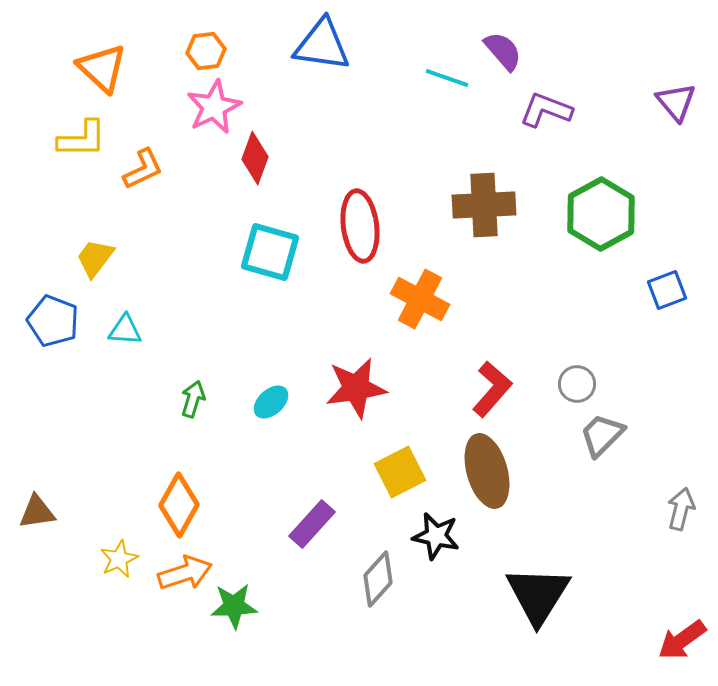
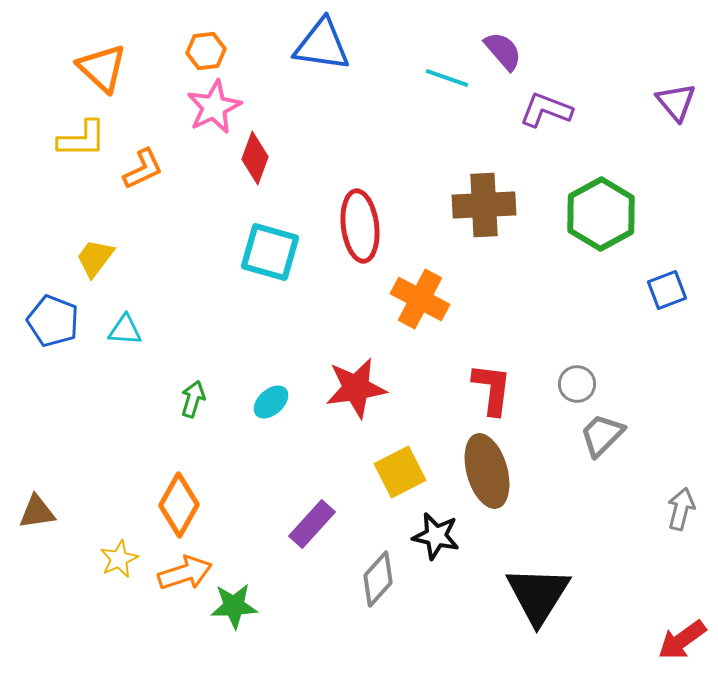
red L-shape: rotated 34 degrees counterclockwise
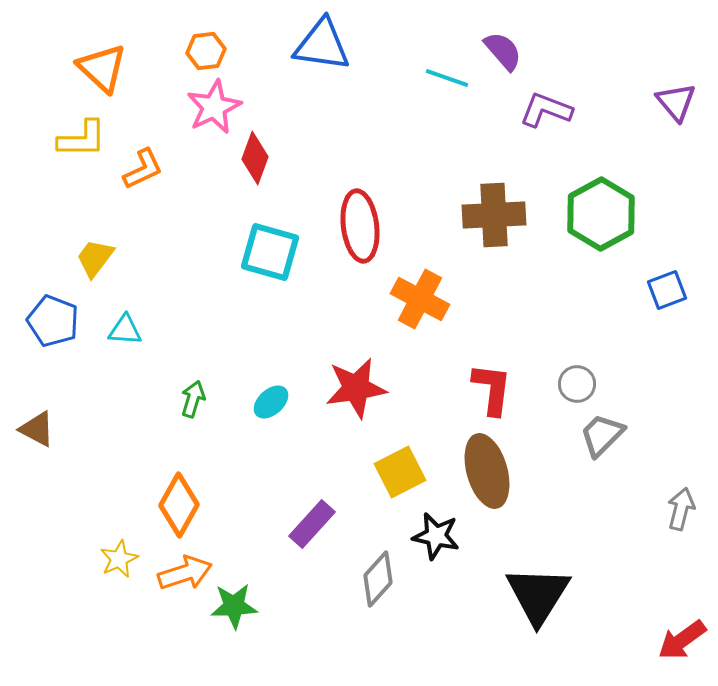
brown cross: moved 10 px right, 10 px down
brown triangle: moved 83 px up; rotated 36 degrees clockwise
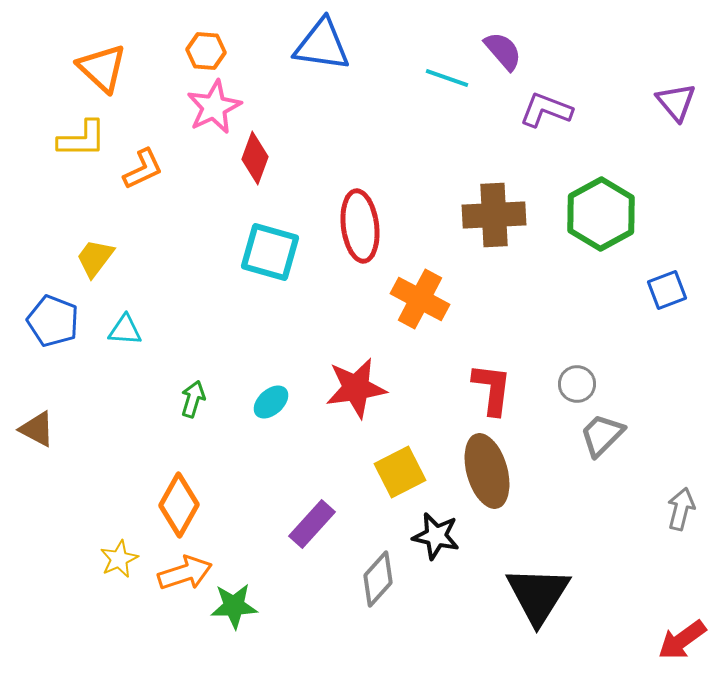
orange hexagon: rotated 12 degrees clockwise
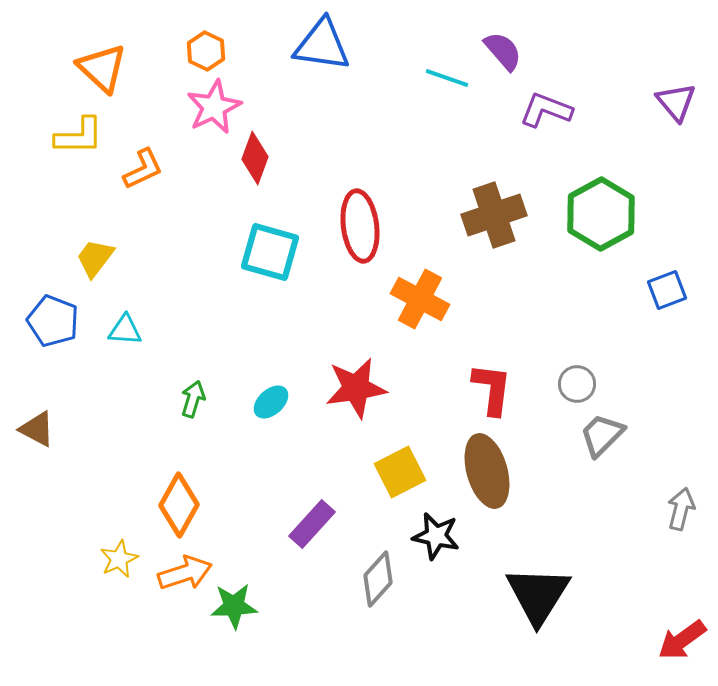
orange hexagon: rotated 21 degrees clockwise
yellow L-shape: moved 3 px left, 3 px up
brown cross: rotated 16 degrees counterclockwise
